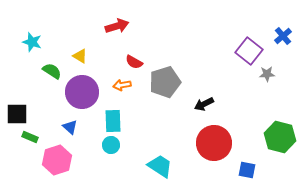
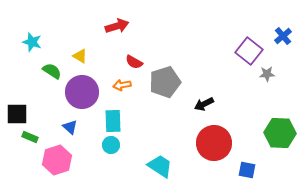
green hexagon: moved 4 px up; rotated 12 degrees counterclockwise
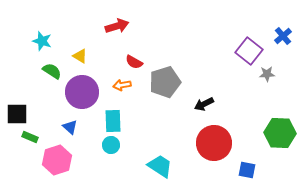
cyan star: moved 10 px right, 1 px up
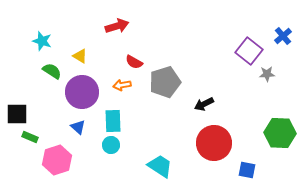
blue triangle: moved 8 px right
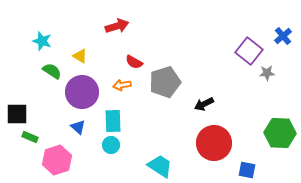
gray star: moved 1 px up
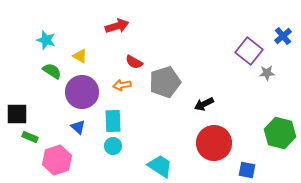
cyan star: moved 4 px right, 1 px up
green hexagon: rotated 12 degrees clockwise
cyan circle: moved 2 px right, 1 px down
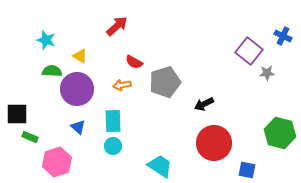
red arrow: rotated 25 degrees counterclockwise
blue cross: rotated 24 degrees counterclockwise
green semicircle: rotated 30 degrees counterclockwise
purple circle: moved 5 px left, 3 px up
pink hexagon: moved 2 px down
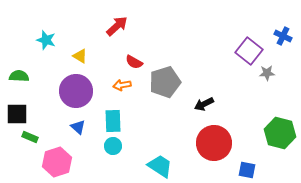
green semicircle: moved 33 px left, 5 px down
purple circle: moved 1 px left, 2 px down
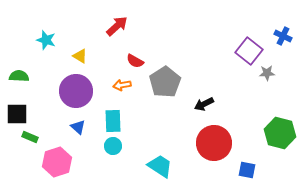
red semicircle: moved 1 px right, 1 px up
gray pentagon: rotated 16 degrees counterclockwise
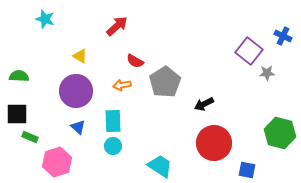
cyan star: moved 1 px left, 21 px up
